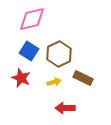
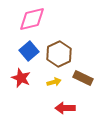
blue square: rotated 18 degrees clockwise
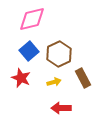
brown rectangle: rotated 36 degrees clockwise
red arrow: moved 4 px left
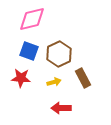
blue square: rotated 30 degrees counterclockwise
red star: rotated 18 degrees counterclockwise
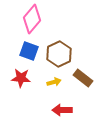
pink diamond: rotated 36 degrees counterclockwise
brown rectangle: rotated 24 degrees counterclockwise
red arrow: moved 1 px right, 2 px down
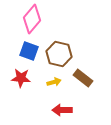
brown hexagon: rotated 20 degrees counterclockwise
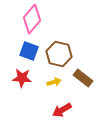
red star: moved 1 px right
red arrow: rotated 30 degrees counterclockwise
